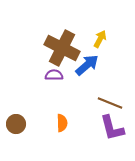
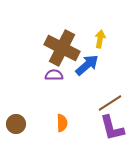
yellow arrow: rotated 18 degrees counterclockwise
brown line: rotated 55 degrees counterclockwise
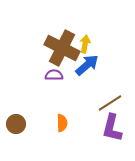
yellow arrow: moved 15 px left, 5 px down
purple L-shape: rotated 28 degrees clockwise
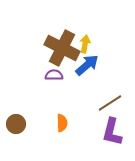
purple L-shape: moved 4 px down
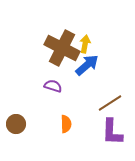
purple semicircle: moved 1 px left, 11 px down; rotated 18 degrees clockwise
orange semicircle: moved 4 px right, 1 px down
purple L-shape: rotated 12 degrees counterclockwise
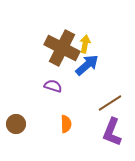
purple L-shape: rotated 20 degrees clockwise
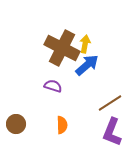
orange semicircle: moved 4 px left, 1 px down
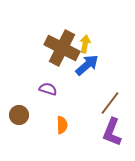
purple semicircle: moved 5 px left, 3 px down
brown line: rotated 20 degrees counterclockwise
brown circle: moved 3 px right, 9 px up
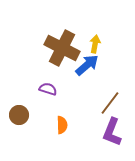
yellow arrow: moved 10 px right
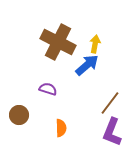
brown cross: moved 4 px left, 6 px up
orange semicircle: moved 1 px left, 3 px down
